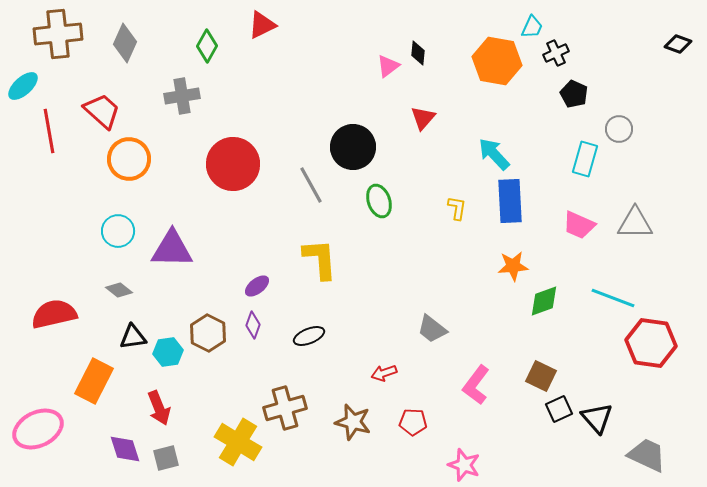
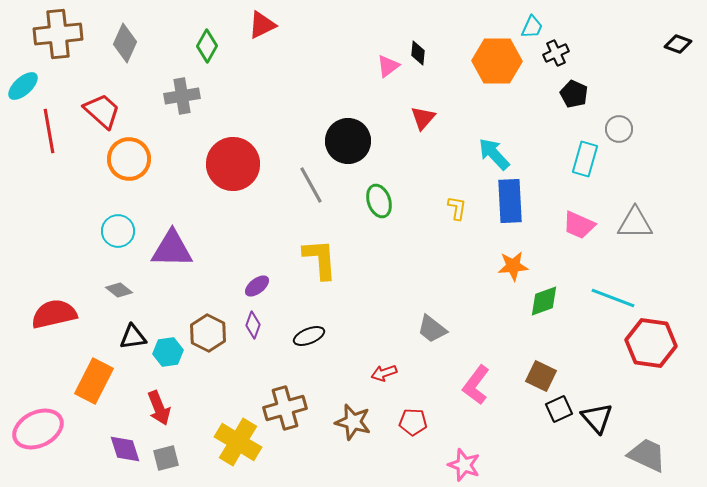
orange hexagon at (497, 61): rotated 9 degrees counterclockwise
black circle at (353, 147): moved 5 px left, 6 px up
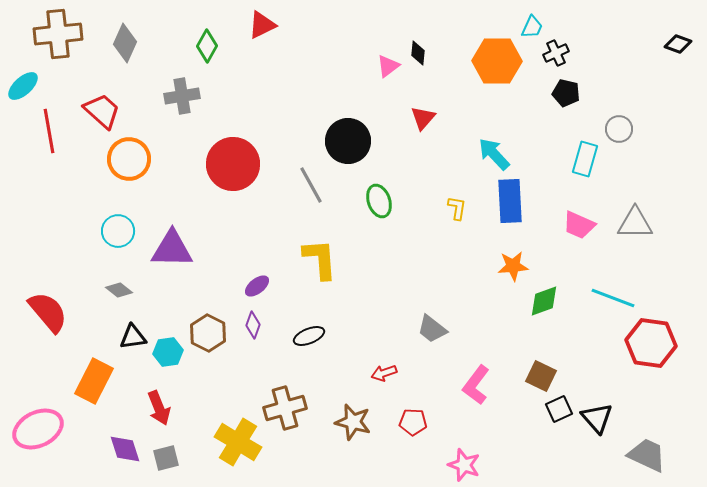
black pentagon at (574, 94): moved 8 px left, 1 px up; rotated 12 degrees counterclockwise
red semicircle at (54, 314): moved 6 px left, 2 px up; rotated 63 degrees clockwise
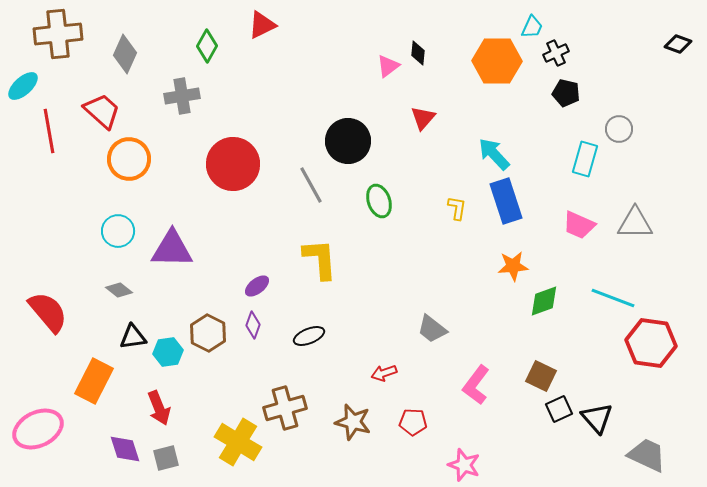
gray diamond at (125, 43): moved 11 px down
blue rectangle at (510, 201): moved 4 px left; rotated 15 degrees counterclockwise
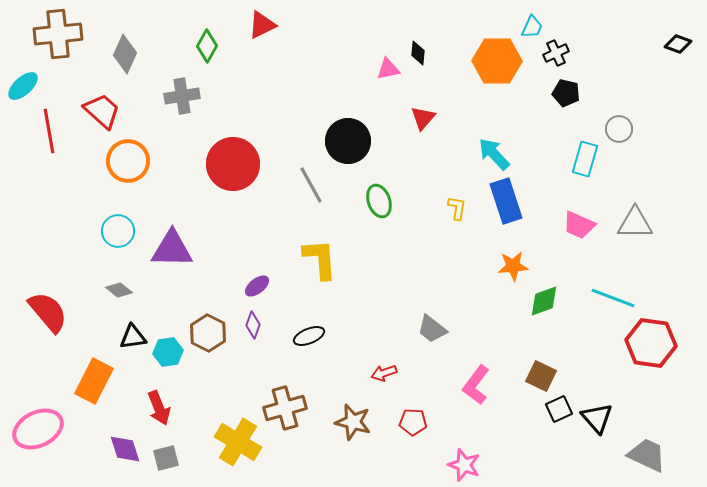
pink triangle at (388, 66): moved 3 px down; rotated 25 degrees clockwise
orange circle at (129, 159): moved 1 px left, 2 px down
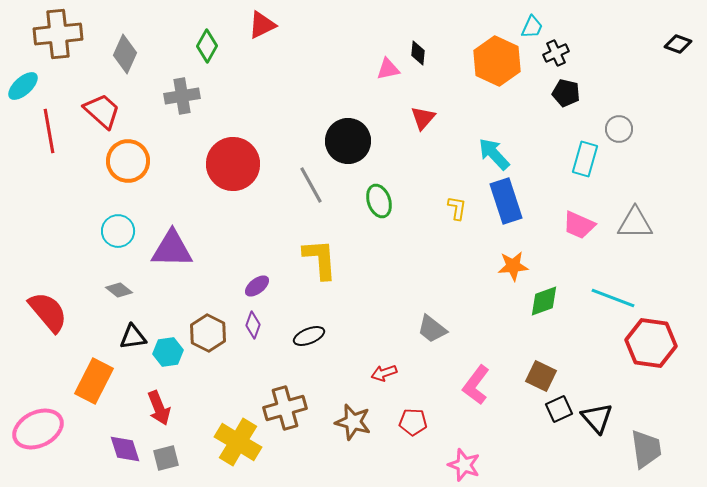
orange hexagon at (497, 61): rotated 24 degrees clockwise
gray trapezoid at (647, 455): moved 1 px left, 6 px up; rotated 57 degrees clockwise
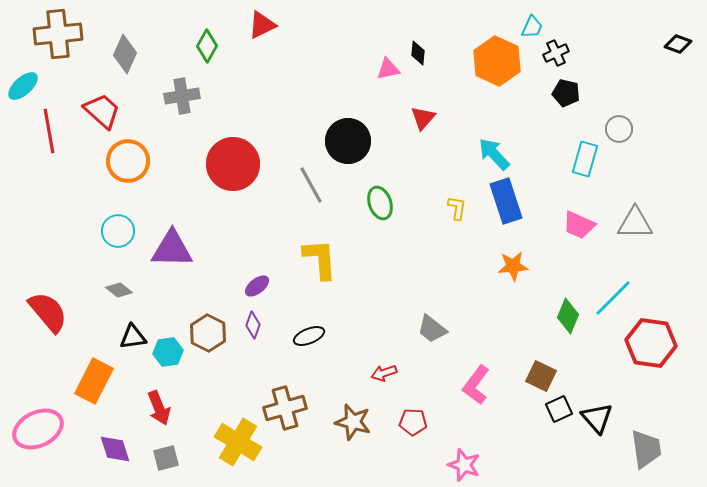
green ellipse at (379, 201): moved 1 px right, 2 px down
cyan line at (613, 298): rotated 66 degrees counterclockwise
green diamond at (544, 301): moved 24 px right, 15 px down; rotated 48 degrees counterclockwise
purple diamond at (125, 449): moved 10 px left
